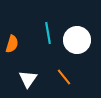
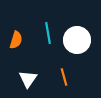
orange semicircle: moved 4 px right, 4 px up
orange line: rotated 24 degrees clockwise
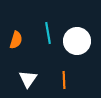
white circle: moved 1 px down
orange line: moved 3 px down; rotated 12 degrees clockwise
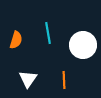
white circle: moved 6 px right, 4 px down
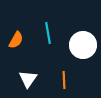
orange semicircle: rotated 12 degrees clockwise
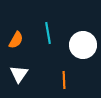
white triangle: moved 9 px left, 5 px up
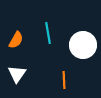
white triangle: moved 2 px left
